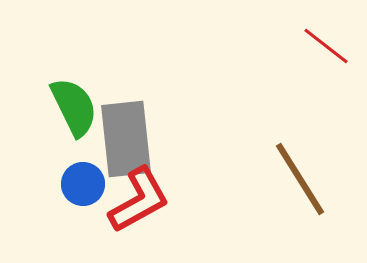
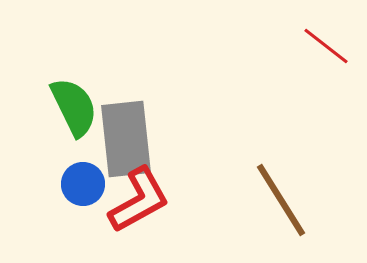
brown line: moved 19 px left, 21 px down
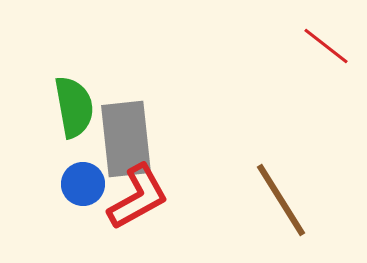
green semicircle: rotated 16 degrees clockwise
red L-shape: moved 1 px left, 3 px up
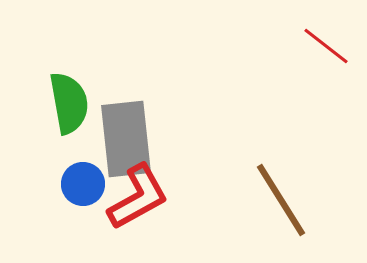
green semicircle: moved 5 px left, 4 px up
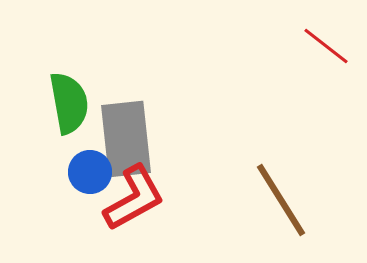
blue circle: moved 7 px right, 12 px up
red L-shape: moved 4 px left, 1 px down
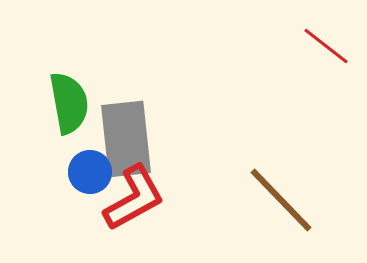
brown line: rotated 12 degrees counterclockwise
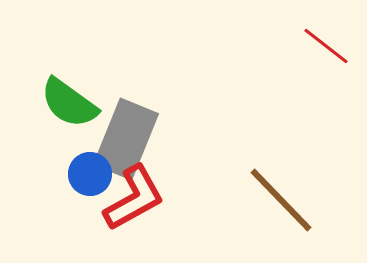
green semicircle: rotated 136 degrees clockwise
gray rectangle: rotated 28 degrees clockwise
blue circle: moved 2 px down
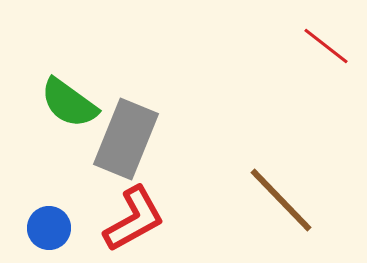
blue circle: moved 41 px left, 54 px down
red L-shape: moved 21 px down
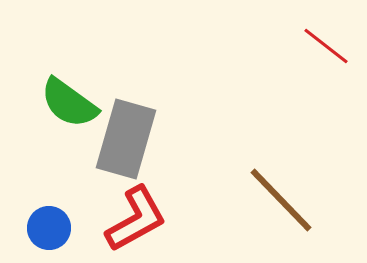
gray rectangle: rotated 6 degrees counterclockwise
red L-shape: moved 2 px right
